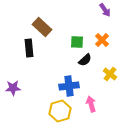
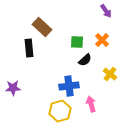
purple arrow: moved 1 px right, 1 px down
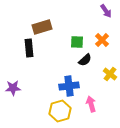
brown rectangle: rotated 60 degrees counterclockwise
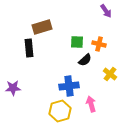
orange cross: moved 3 px left, 4 px down; rotated 32 degrees counterclockwise
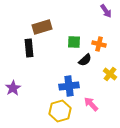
green square: moved 3 px left
purple star: rotated 28 degrees counterclockwise
pink arrow: rotated 28 degrees counterclockwise
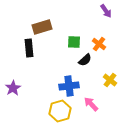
orange cross: rotated 24 degrees clockwise
yellow cross: moved 6 px down
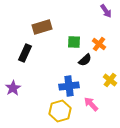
black rectangle: moved 4 px left, 5 px down; rotated 30 degrees clockwise
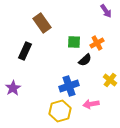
brown rectangle: moved 4 px up; rotated 72 degrees clockwise
orange cross: moved 2 px left, 1 px up; rotated 24 degrees clockwise
black rectangle: moved 2 px up
blue cross: rotated 12 degrees counterclockwise
pink arrow: rotated 56 degrees counterclockwise
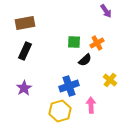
brown rectangle: moved 17 px left; rotated 66 degrees counterclockwise
purple star: moved 11 px right
pink arrow: moved 1 px down; rotated 98 degrees clockwise
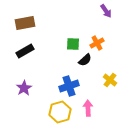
green square: moved 1 px left, 2 px down
black rectangle: rotated 36 degrees clockwise
pink arrow: moved 3 px left, 3 px down
yellow hexagon: moved 1 px down
